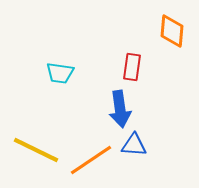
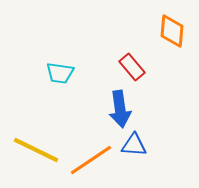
red rectangle: rotated 48 degrees counterclockwise
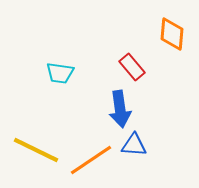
orange diamond: moved 3 px down
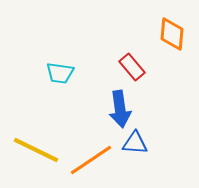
blue triangle: moved 1 px right, 2 px up
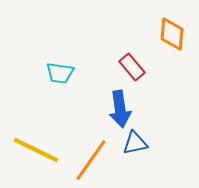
blue triangle: rotated 16 degrees counterclockwise
orange line: rotated 21 degrees counterclockwise
